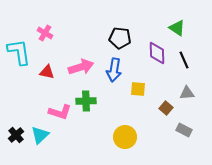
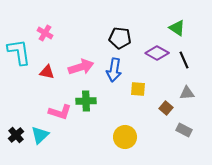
purple diamond: rotated 60 degrees counterclockwise
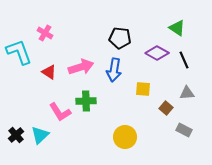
cyan L-shape: rotated 12 degrees counterclockwise
red triangle: moved 2 px right; rotated 21 degrees clockwise
yellow square: moved 5 px right
pink L-shape: rotated 40 degrees clockwise
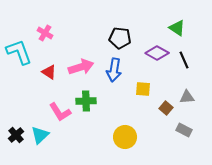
gray triangle: moved 4 px down
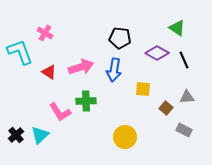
cyan L-shape: moved 1 px right
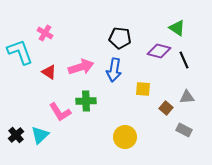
purple diamond: moved 2 px right, 2 px up; rotated 15 degrees counterclockwise
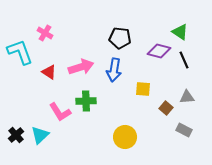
green triangle: moved 3 px right, 4 px down
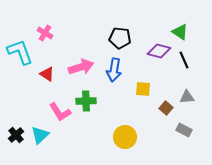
red triangle: moved 2 px left, 2 px down
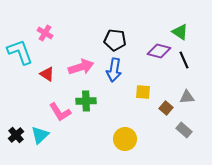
black pentagon: moved 5 px left, 2 px down
yellow square: moved 3 px down
gray rectangle: rotated 14 degrees clockwise
yellow circle: moved 2 px down
